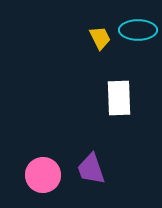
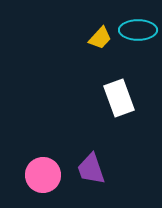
yellow trapezoid: rotated 70 degrees clockwise
white rectangle: rotated 18 degrees counterclockwise
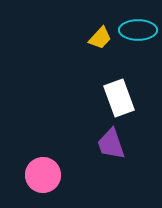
purple trapezoid: moved 20 px right, 25 px up
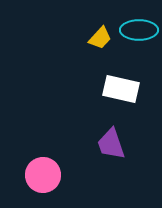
cyan ellipse: moved 1 px right
white rectangle: moved 2 px right, 9 px up; rotated 57 degrees counterclockwise
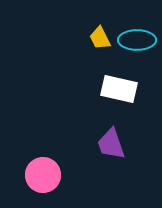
cyan ellipse: moved 2 px left, 10 px down
yellow trapezoid: rotated 110 degrees clockwise
white rectangle: moved 2 px left
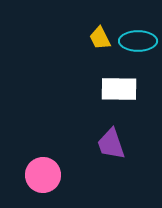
cyan ellipse: moved 1 px right, 1 px down
white rectangle: rotated 12 degrees counterclockwise
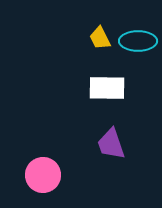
white rectangle: moved 12 px left, 1 px up
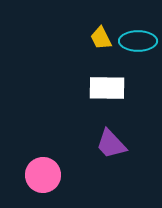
yellow trapezoid: moved 1 px right
purple trapezoid: rotated 24 degrees counterclockwise
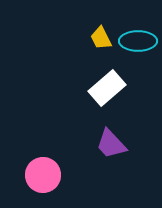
white rectangle: rotated 42 degrees counterclockwise
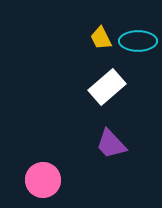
white rectangle: moved 1 px up
pink circle: moved 5 px down
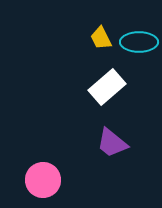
cyan ellipse: moved 1 px right, 1 px down
purple trapezoid: moved 1 px right, 1 px up; rotated 8 degrees counterclockwise
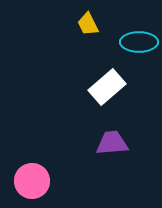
yellow trapezoid: moved 13 px left, 14 px up
purple trapezoid: rotated 136 degrees clockwise
pink circle: moved 11 px left, 1 px down
